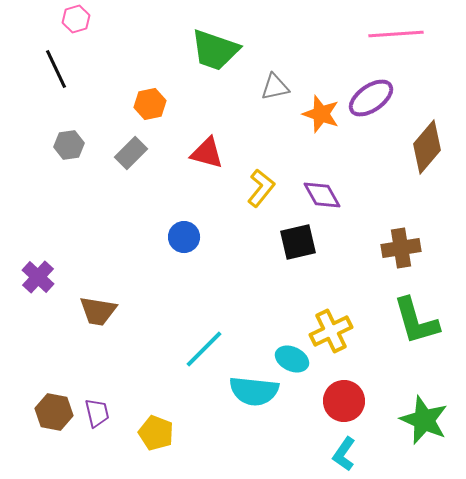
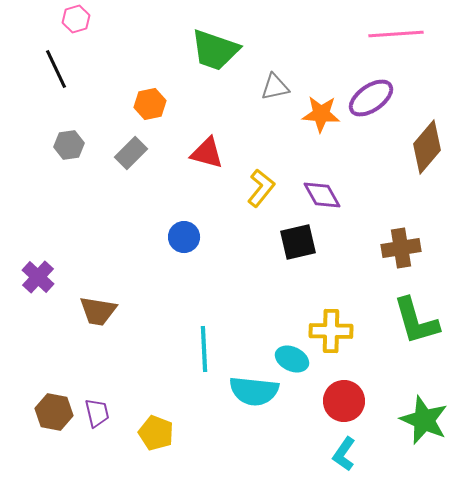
orange star: rotated 15 degrees counterclockwise
yellow cross: rotated 27 degrees clockwise
cyan line: rotated 48 degrees counterclockwise
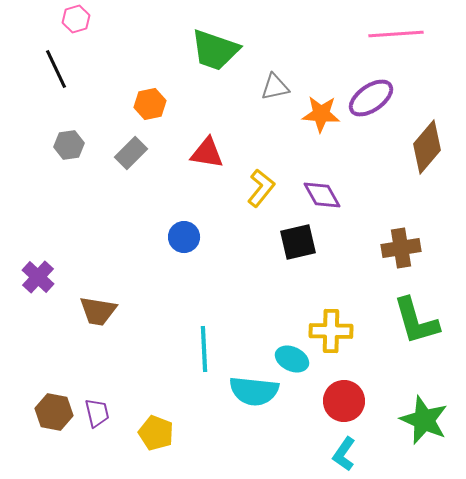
red triangle: rotated 6 degrees counterclockwise
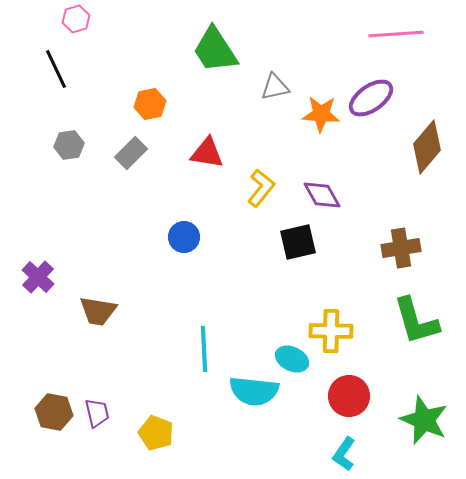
green trapezoid: rotated 38 degrees clockwise
red circle: moved 5 px right, 5 px up
